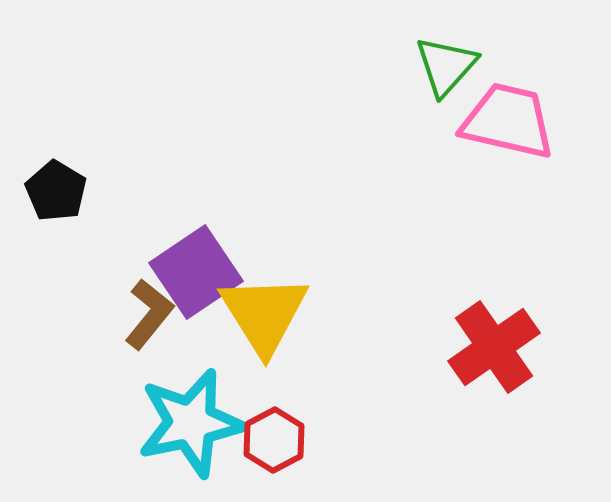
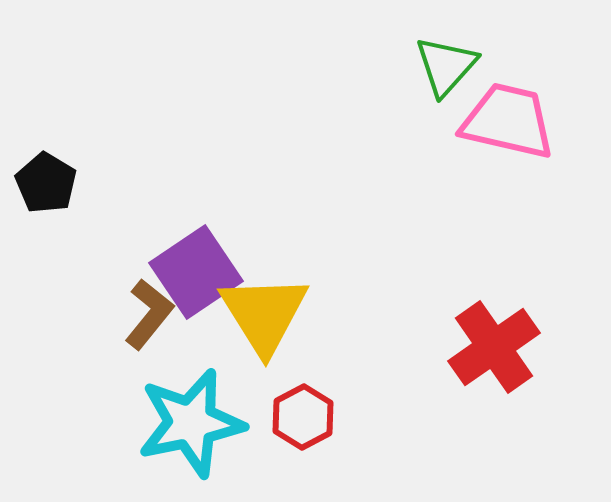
black pentagon: moved 10 px left, 8 px up
red hexagon: moved 29 px right, 23 px up
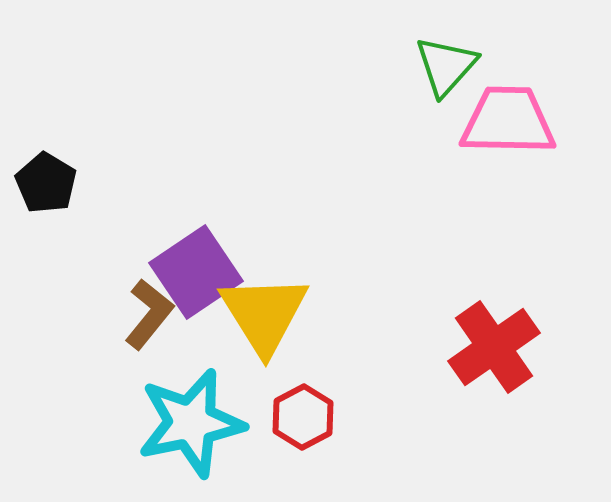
pink trapezoid: rotated 12 degrees counterclockwise
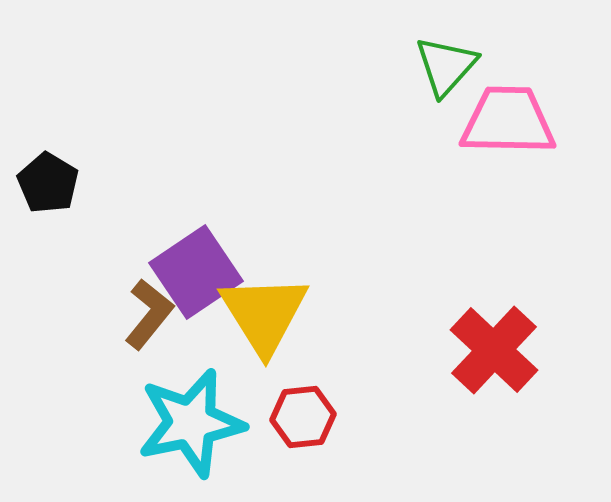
black pentagon: moved 2 px right
red cross: moved 3 px down; rotated 12 degrees counterclockwise
red hexagon: rotated 22 degrees clockwise
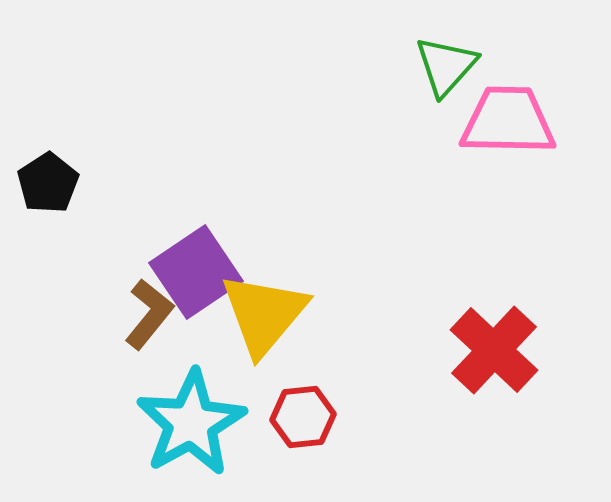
black pentagon: rotated 8 degrees clockwise
yellow triangle: rotated 12 degrees clockwise
cyan star: rotated 17 degrees counterclockwise
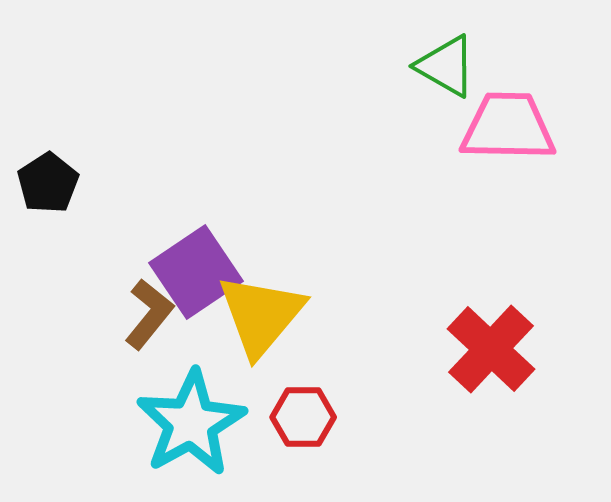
green triangle: rotated 42 degrees counterclockwise
pink trapezoid: moved 6 px down
yellow triangle: moved 3 px left, 1 px down
red cross: moved 3 px left, 1 px up
red hexagon: rotated 6 degrees clockwise
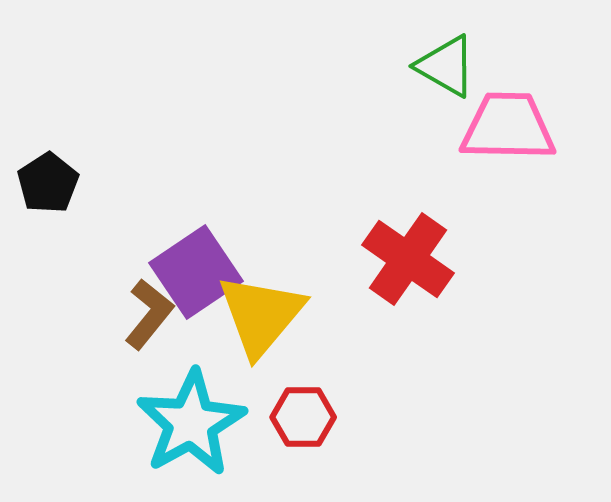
red cross: moved 83 px left, 90 px up; rotated 8 degrees counterclockwise
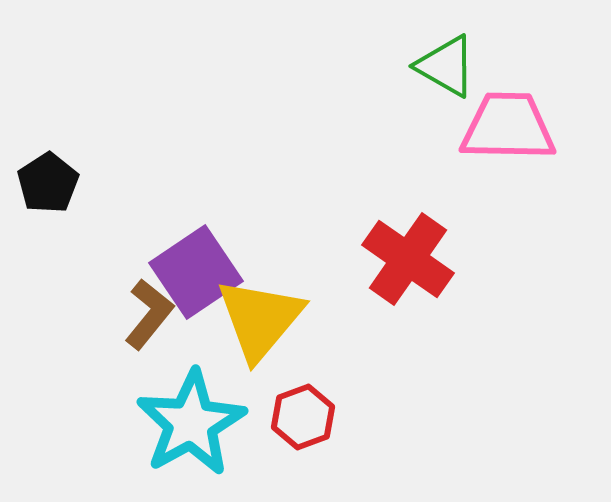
yellow triangle: moved 1 px left, 4 px down
red hexagon: rotated 20 degrees counterclockwise
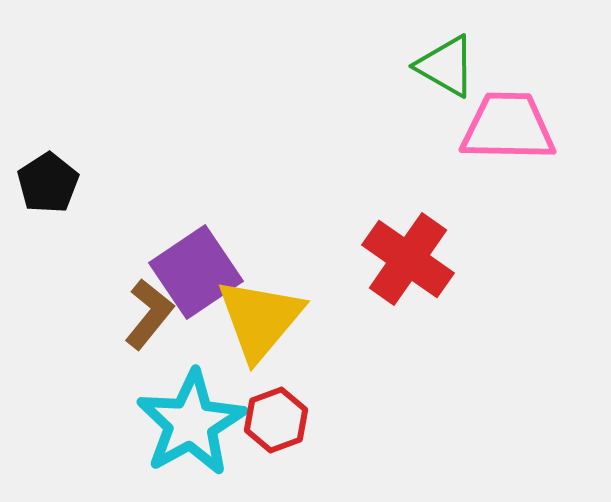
red hexagon: moved 27 px left, 3 px down
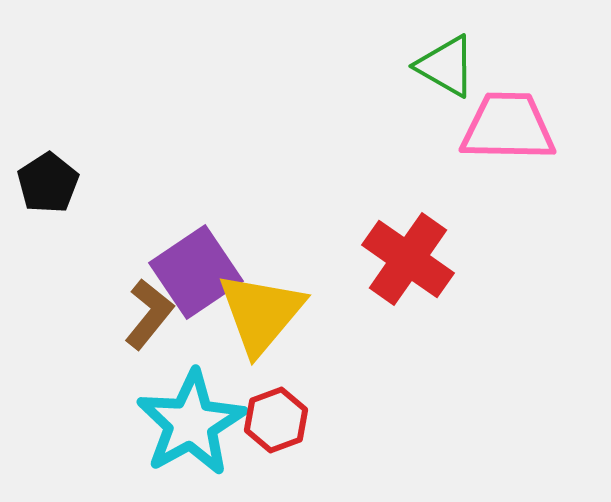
yellow triangle: moved 1 px right, 6 px up
